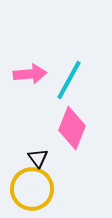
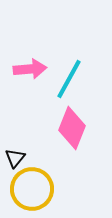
pink arrow: moved 5 px up
cyan line: moved 1 px up
black triangle: moved 23 px left; rotated 15 degrees clockwise
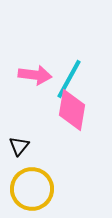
pink arrow: moved 5 px right, 6 px down; rotated 12 degrees clockwise
pink diamond: moved 18 px up; rotated 12 degrees counterclockwise
black triangle: moved 4 px right, 12 px up
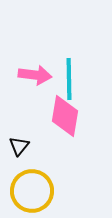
cyan line: rotated 30 degrees counterclockwise
pink diamond: moved 7 px left, 6 px down
yellow circle: moved 2 px down
